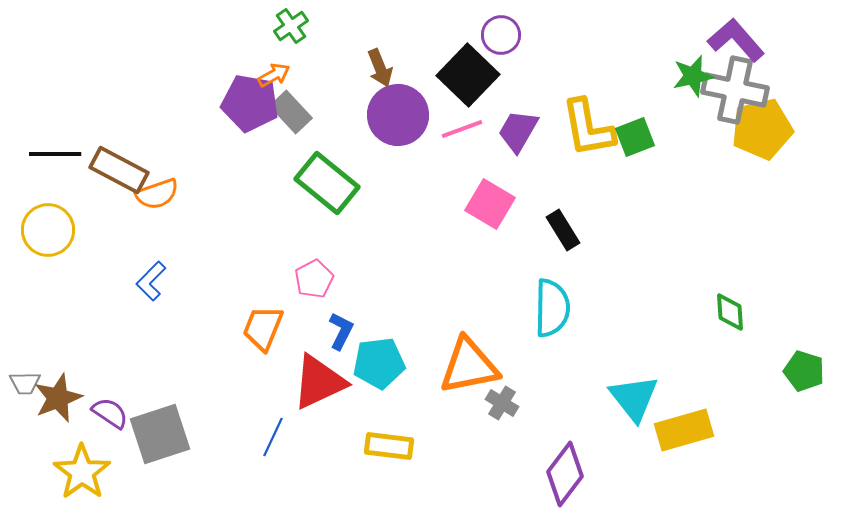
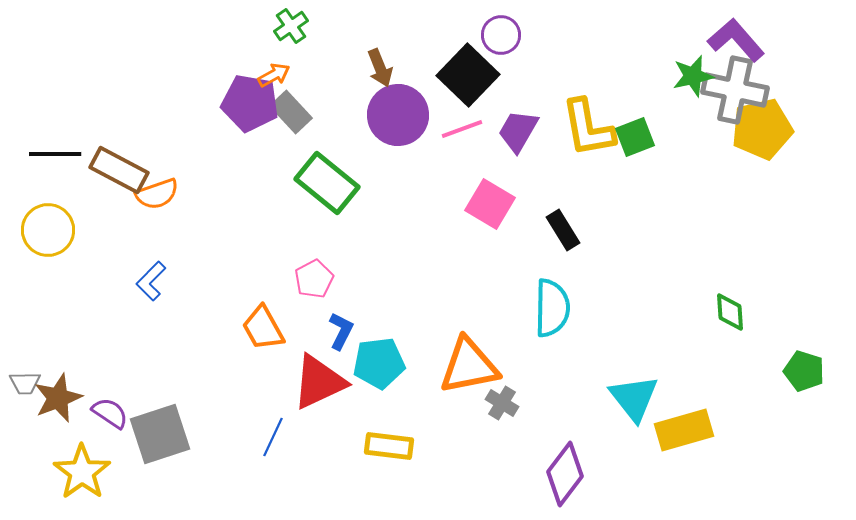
orange trapezoid at (263, 328): rotated 51 degrees counterclockwise
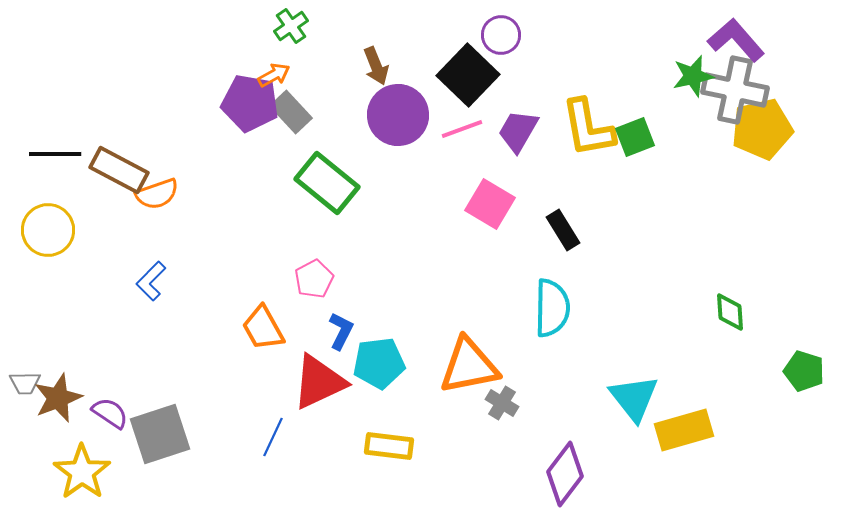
brown arrow at (380, 68): moved 4 px left, 2 px up
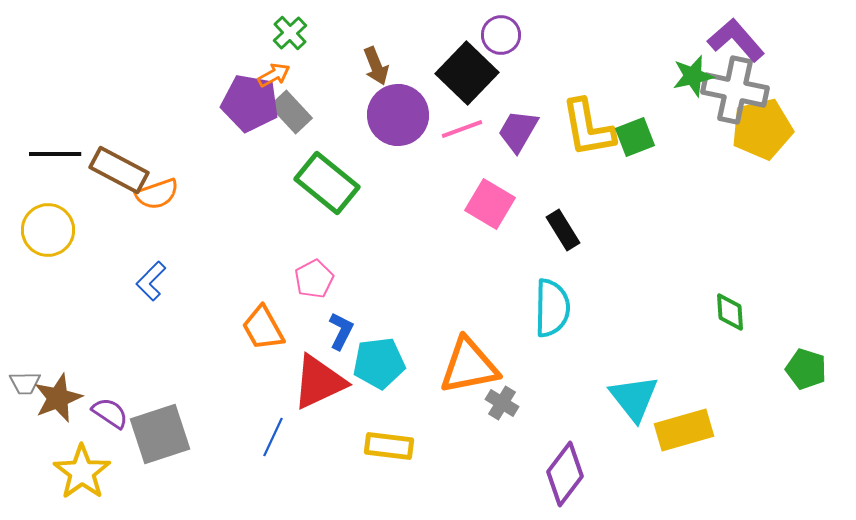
green cross at (291, 26): moved 1 px left, 7 px down; rotated 8 degrees counterclockwise
black square at (468, 75): moved 1 px left, 2 px up
green pentagon at (804, 371): moved 2 px right, 2 px up
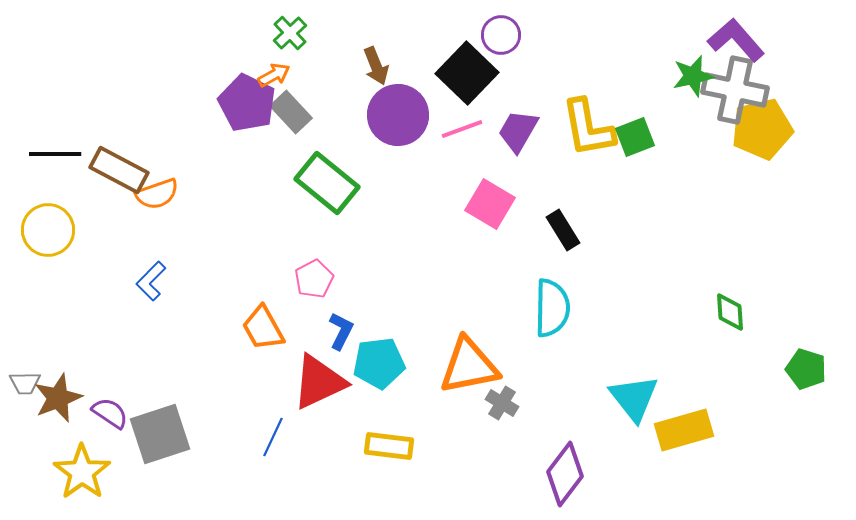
purple pentagon at (250, 103): moved 3 px left; rotated 16 degrees clockwise
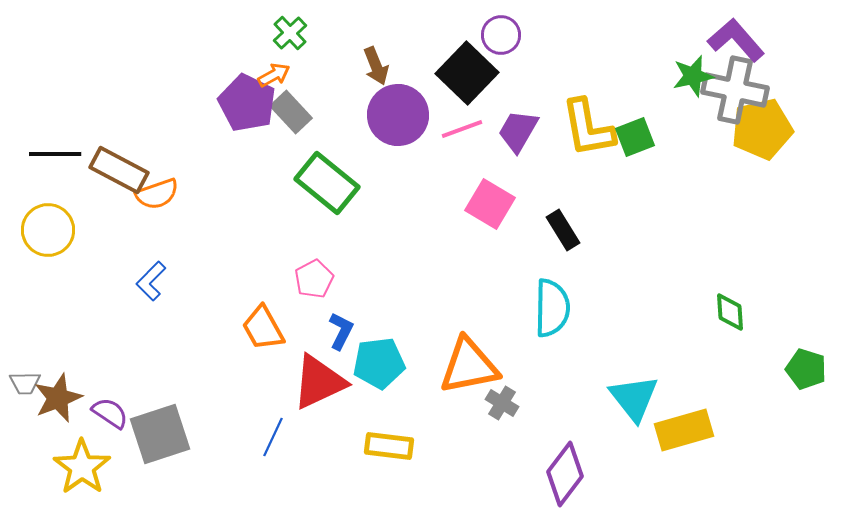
yellow star at (82, 472): moved 5 px up
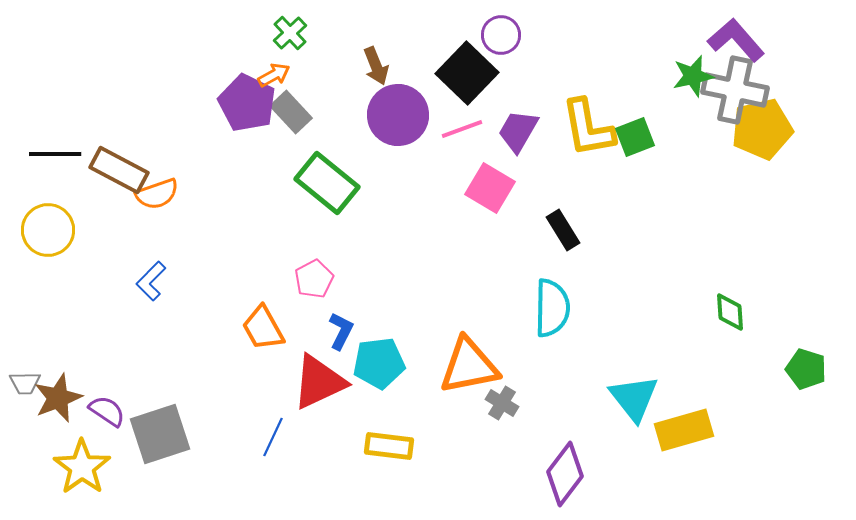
pink square at (490, 204): moved 16 px up
purple semicircle at (110, 413): moved 3 px left, 2 px up
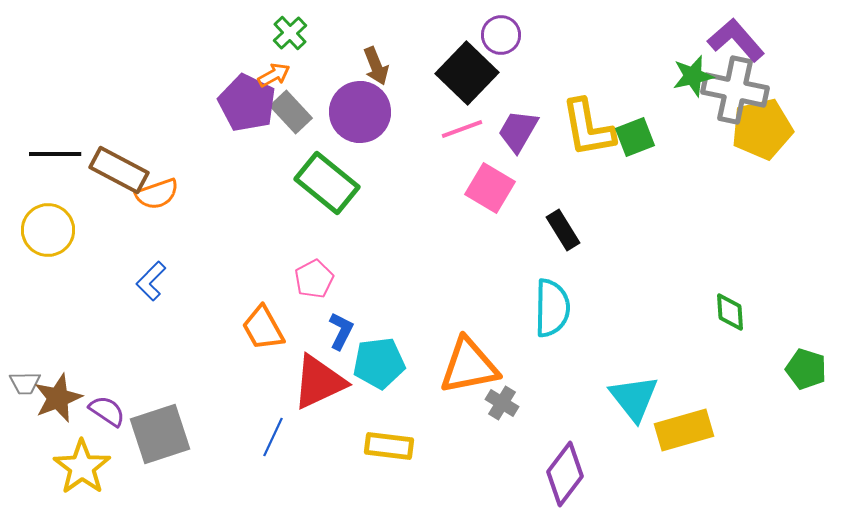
purple circle at (398, 115): moved 38 px left, 3 px up
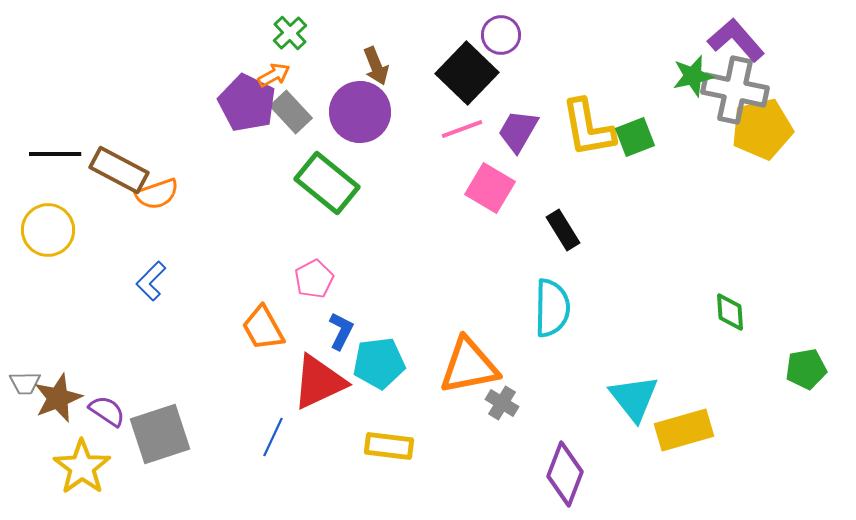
green pentagon at (806, 369): rotated 27 degrees counterclockwise
purple diamond at (565, 474): rotated 16 degrees counterclockwise
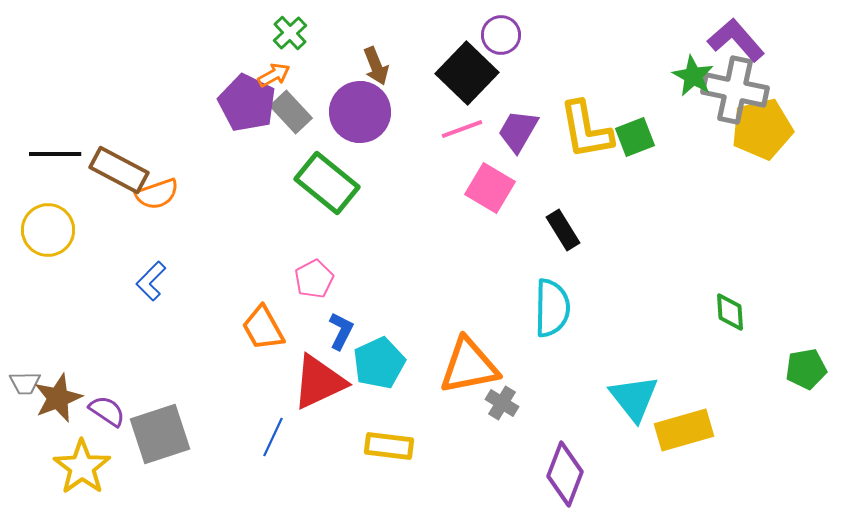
green star at (693, 76): rotated 30 degrees counterclockwise
yellow L-shape at (588, 128): moved 2 px left, 2 px down
cyan pentagon at (379, 363): rotated 18 degrees counterclockwise
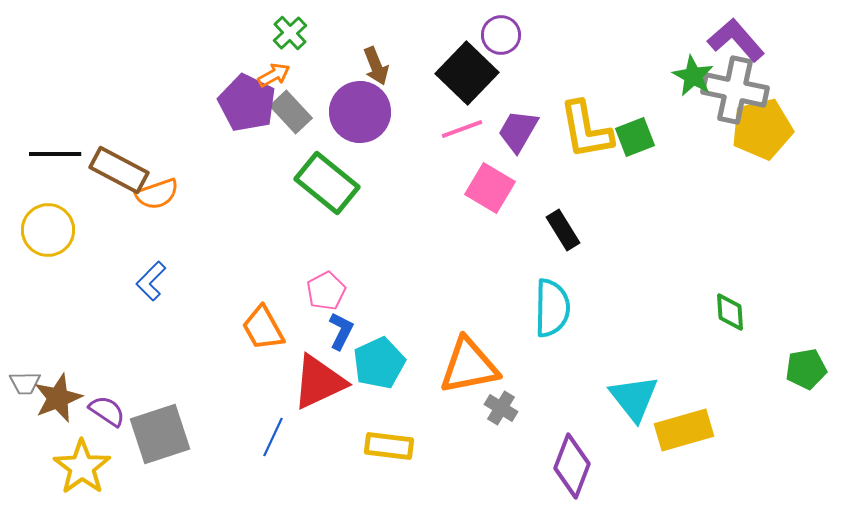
pink pentagon at (314, 279): moved 12 px right, 12 px down
gray cross at (502, 403): moved 1 px left, 5 px down
purple diamond at (565, 474): moved 7 px right, 8 px up
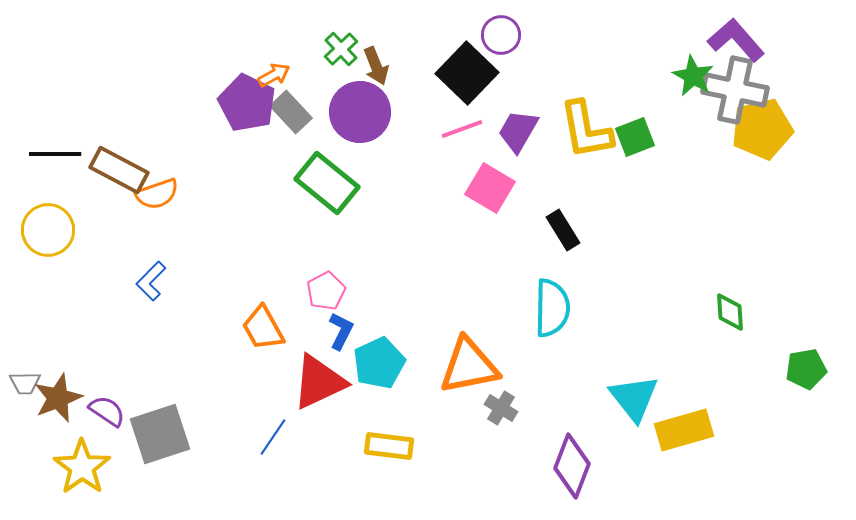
green cross at (290, 33): moved 51 px right, 16 px down
blue line at (273, 437): rotated 9 degrees clockwise
